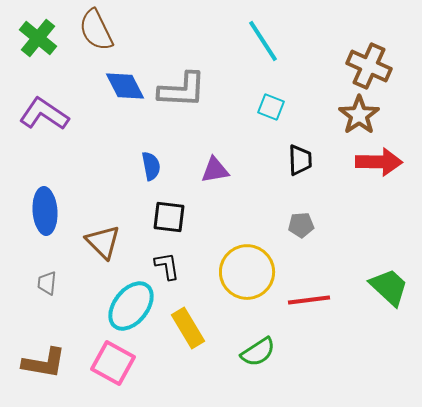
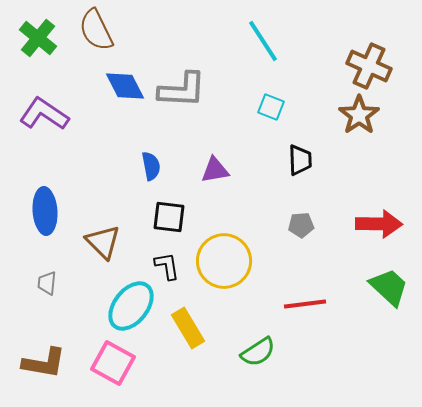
red arrow: moved 62 px down
yellow circle: moved 23 px left, 11 px up
red line: moved 4 px left, 4 px down
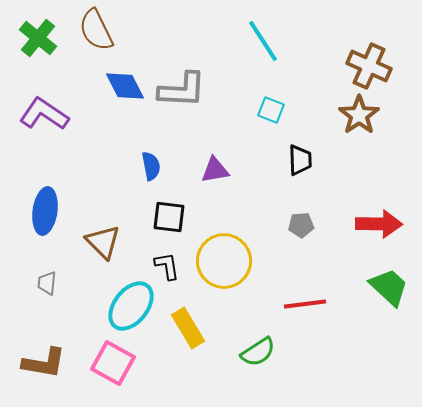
cyan square: moved 3 px down
blue ellipse: rotated 12 degrees clockwise
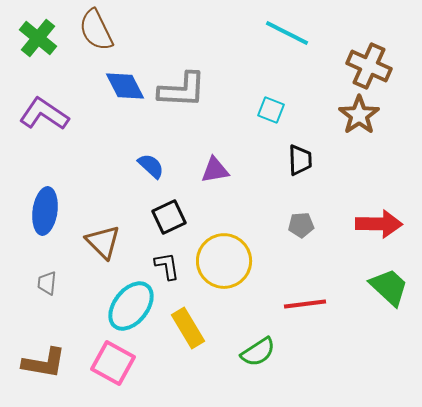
cyan line: moved 24 px right, 8 px up; rotated 30 degrees counterclockwise
blue semicircle: rotated 36 degrees counterclockwise
black square: rotated 32 degrees counterclockwise
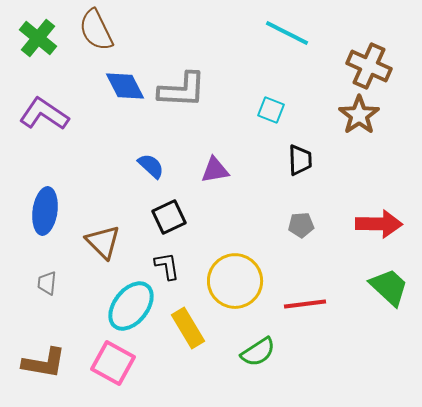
yellow circle: moved 11 px right, 20 px down
